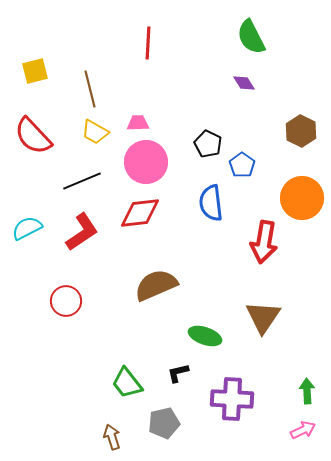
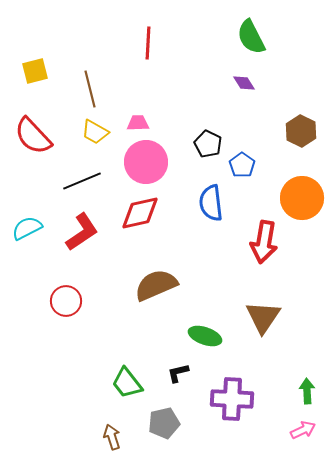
red diamond: rotated 6 degrees counterclockwise
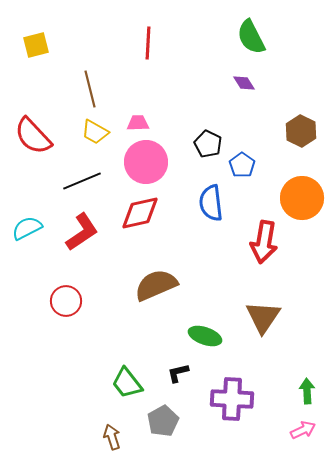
yellow square: moved 1 px right, 26 px up
gray pentagon: moved 1 px left, 2 px up; rotated 16 degrees counterclockwise
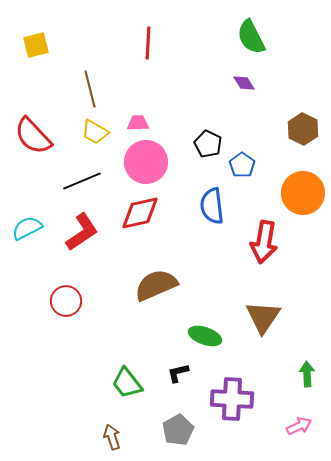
brown hexagon: moved 2 px right, 2 px up
orange circle: moved 1 px right, 5 px up
blue semicircle: moved 1 px right, 3 px down
green arrow: moved 17 px up
gray pentagon: moved 15 px right, 9 px down
pink arrow: moved 4 px left, 4 px up
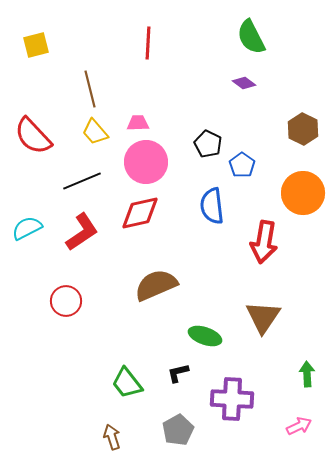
purple diamond: rotated 20 degrees counterclockwise
yellow trapezoid: rotated 20 degrees clockwise
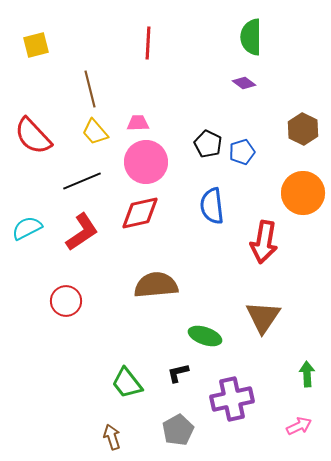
green semicircle: rotated 27 degrees clockwise
blue pentagon: moved 13 px up; rotated 20 degrees clockwise
brown semicircle: rotated 18 degrees clockwise
purple cross: rotated 15 degrees counterclockwise
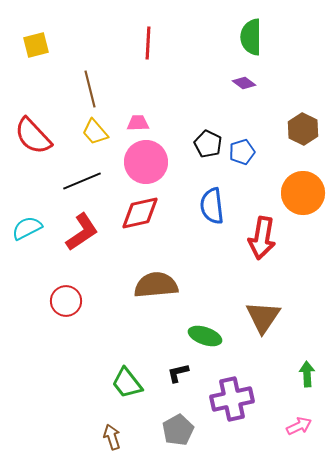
red arrow: moved 2 px left, 4 px up
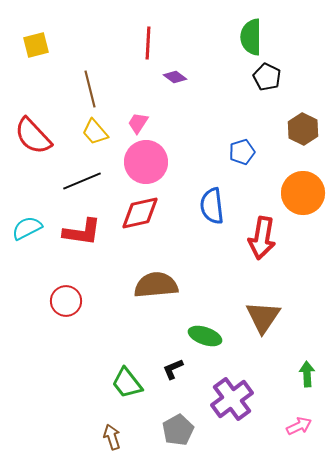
purple diamond: moved 69 px left, 6 px up
pink trapezoid: rotated 55 degrees counterclockwise
black pentagon: moved 59 px right, 67 px up
red L-shape: rotated 42 degrees clockwise
black L-shape: moved 5 px left, 4 px up; rotated 10 degrees counterclockwise
purple cross: rotated 24 degrees counterclockwise
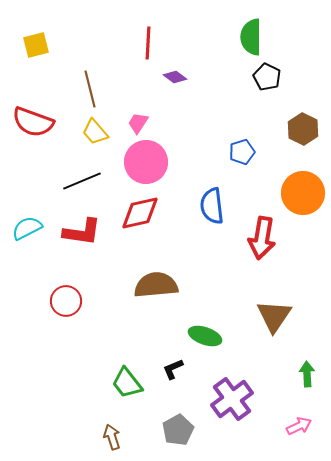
red semicircle: moved 14 px up; rotated 27 degrees counterclockwise
brown triangle: moved 11 px right, 1 px up
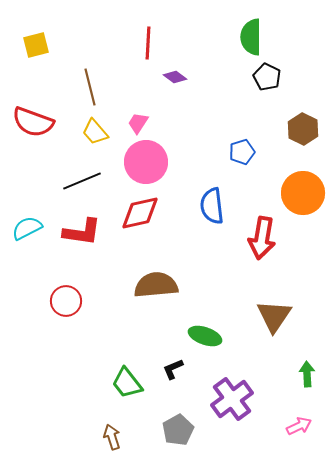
brown line: moved 2 px up
